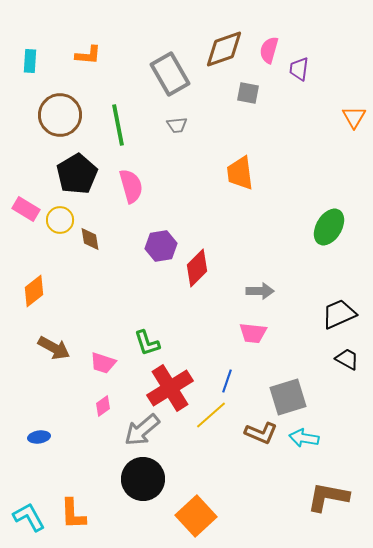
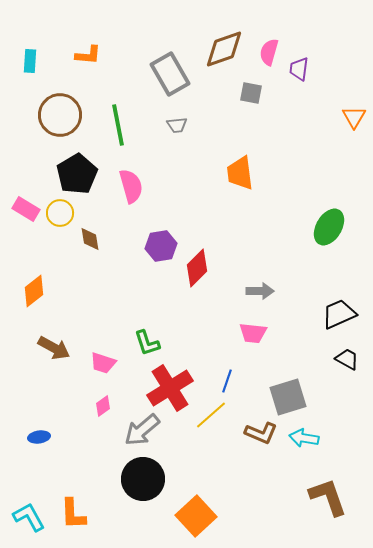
pink semicircle at (269, 50): moved 2 px down
gray square at (248, 93): moved 3 px right
yellow circle at (60, 220): moved 7 px up
brown L-shape at (328, 497): rotated 60 degrees clockwise
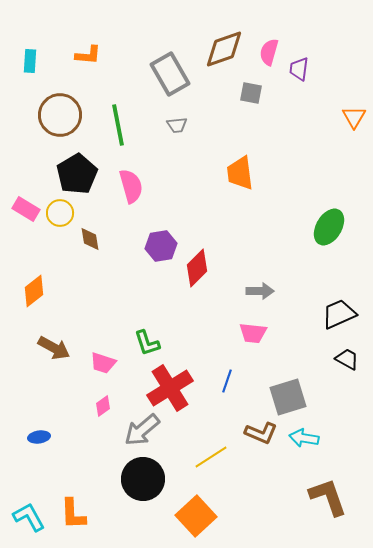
yellow line at (211, 415): moved 42 px down; rotated 8 degrees clockwise
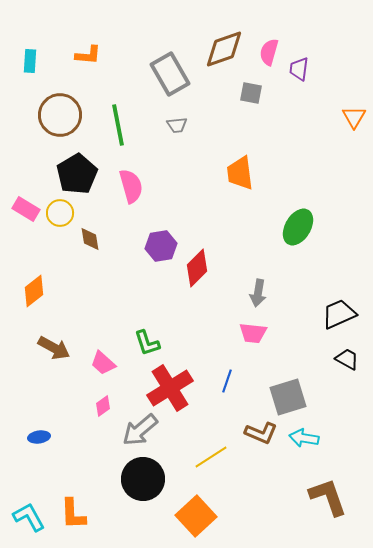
green ellipse at (329, 227): moved 31 px left
gray arrow at (260, 291): moved 2 px left, 2 px down; rotated 100 degrees clockwise
pink trapezoid at (103, 363): rotated 24 degrees clockwise
gray arrow at (142, 430): moved 2 px left
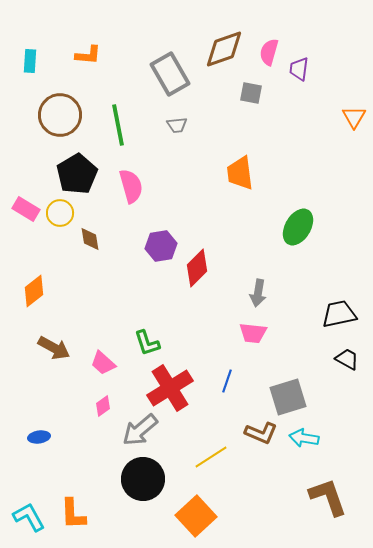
black trapezoid at (339, 314): rotated 12 degrees clockwise
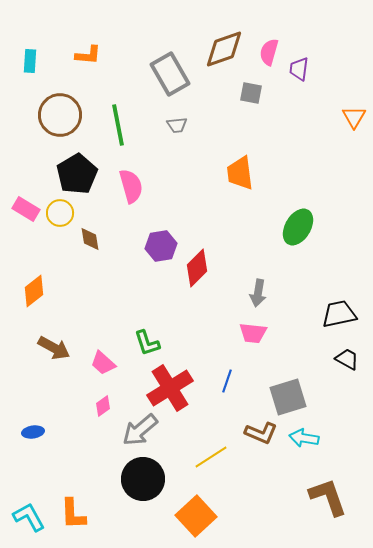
blue ellipse at (39, 437): moved 6 px left, 5 px up
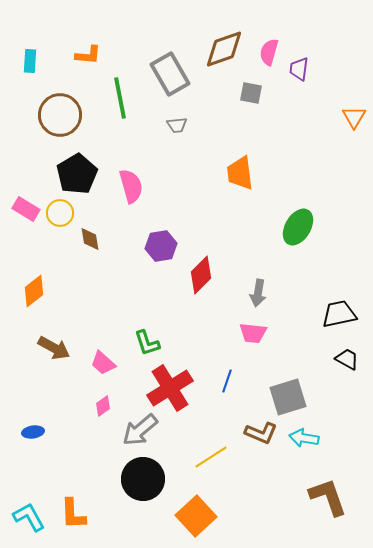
green line at (118, 125): moved 2 px right, 27 px up
red diamond at (197, 268): moved 4 px right, 7 px down
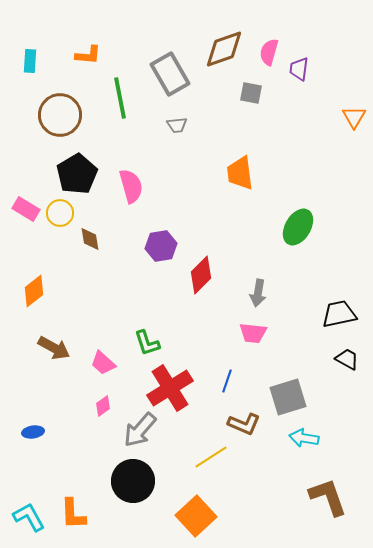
gray arrow at (140, 430): rotated 9 degrees counterclockwise
brown L-shape at (261, 433): moved 17 px left, 9 px up
black circle at (143, 479): moved 10 px left, 2 px down
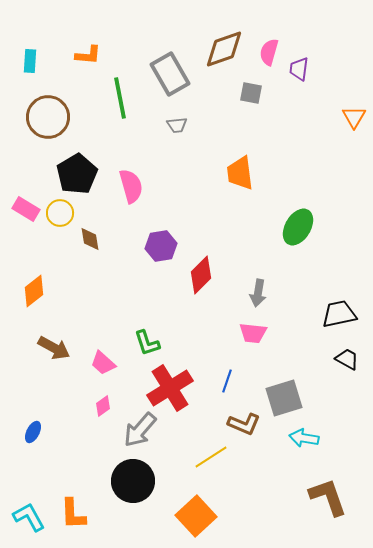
brown circle at (60, 115): moved 12 px left, 2 px down
gray square at (288, 397): moved 4 px left, 1 px down
blue ellipse at (33, 432): rotated 55 degrees counterclockwise
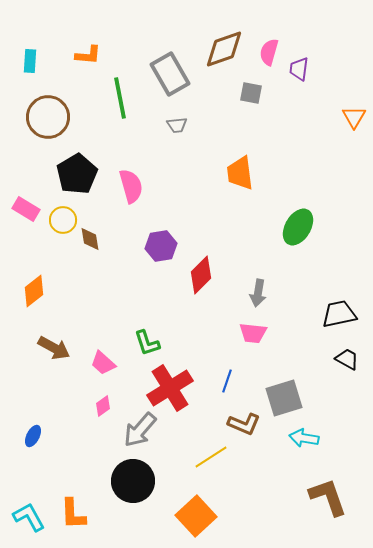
yellow circle at (60, 213): moved 3 px right, 7 px down
blue ellipse at (33, 432): moved 4 px down
